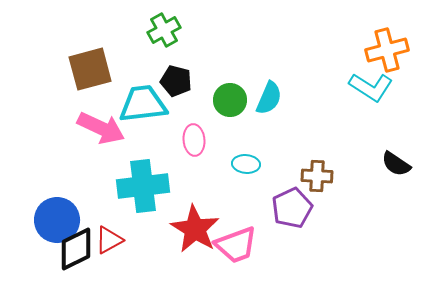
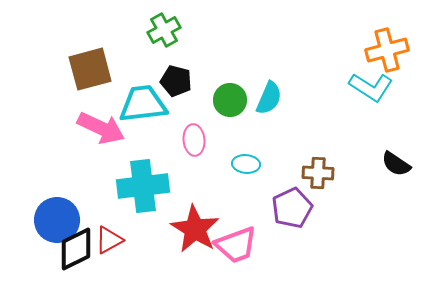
brown cross: moved 1 px right, 3 px up
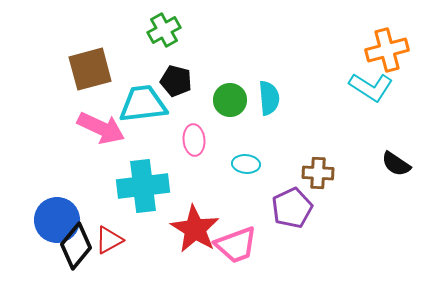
cyan semicircle: rotated 28 degrees counterclockwise
black diamond: moved 3 px up; rotated 24 degrees counterclockwise
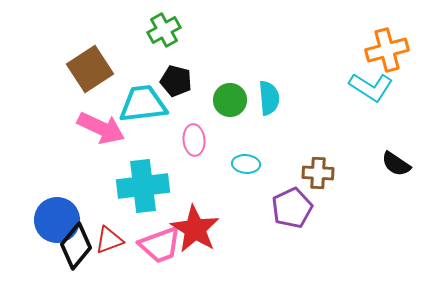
brown square: rotated 18 degrees counterclockwise
red triangle: rotated 8 degrees clockwise
pink trapezoid: moved 76 px left
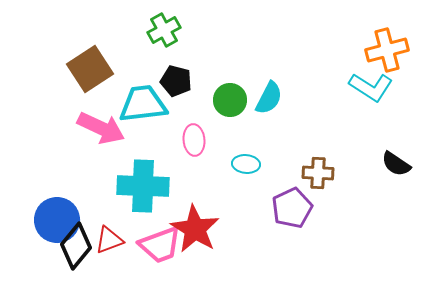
cyan semicircle: rotated 32 degrees clockwise
cyan cross: rotated 9 degrees clockwise
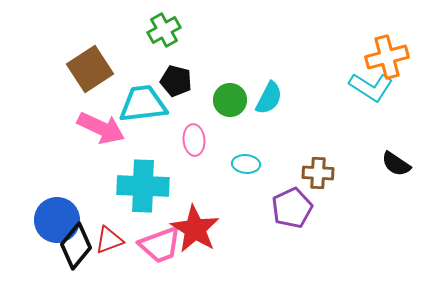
orange cross: moved 7 px down
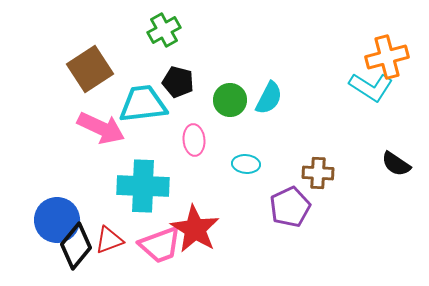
black pentagon: moved 2 px right, 1 px down
purple pentagon: moved 2 px left, 1 px up
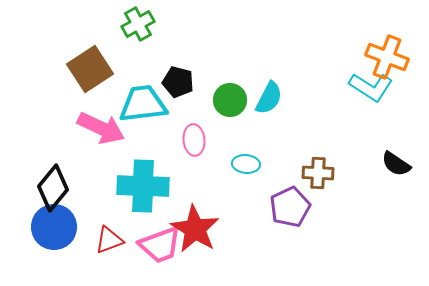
green cross: moved 26 px left, 6 px up
orange cross: rotated 36 degrees clockwise
blue circle: moved 3 px left, 7 px down
black diamond: moved 23 px left, 58 px up
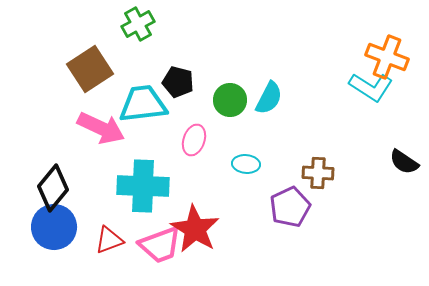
pink ellipse: rotated 24 degrees clockwise
black semicircle: moved 8 px right, 2 px up
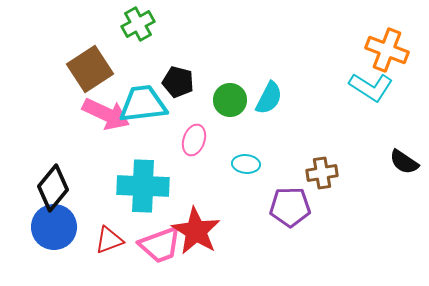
orange cross: moved 7 px up
pink arrow: moved 5 px right, 14 px up
brown cross: moved 4 px right; rotated 12 degrees counterclockwise
purple pentagon: rotated 24 degrees clockwise
red star: moved 1 px right, 2 px down
